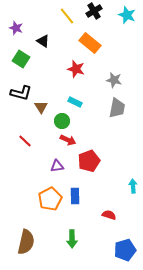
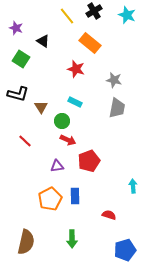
black L-shape: moved 3 px left, 1 px down
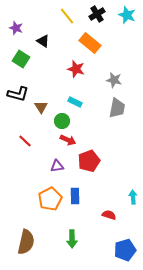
black cross: moved 3 px right, 3 px down
cyan arrow: moved 11 px down
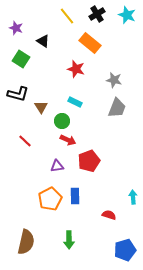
gray trapezoid: rotated 10 degrees clockwise
green arrow: moved 3 px left, 1 px down
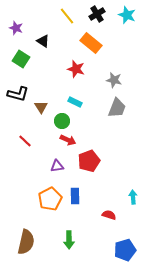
orange rectangle: moved 1 px right
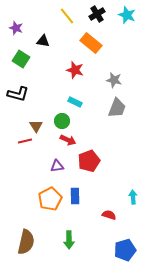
black triangle: rotated 24 degrees counterclockwise
red star: moved 1 px left, 1 px down
brown triangle: moved 5 px left, 19 px down
red line: rotated 56 degrees counterclockwise
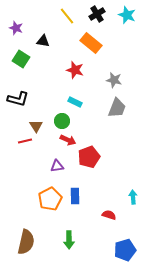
black L-shape: moved 5 px down
red pentagon: moved 4 px up
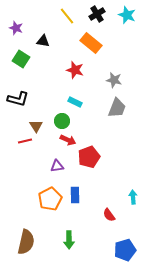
blue rectangle: moved 1 px up
red semicircle: rotated 144 degrees counterclockwise
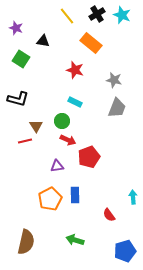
cyan star: moved 5 px left
green arrow: moved 6 px right; rotated 108 degrees clockwise
blue pentagon: moved 1 px down
